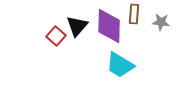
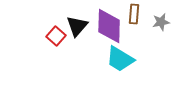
gray star: rotated 18 degrees counterclockwise
cyan trapezoid: moved 6 px up
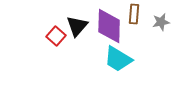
cyan trapezoid: moved 2 px left
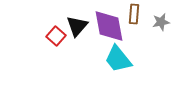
purple diamond: rotated 12 degrees counterclockwise
cyan trapezoid: rotated 20 degrees clockwise
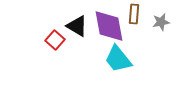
black triangle: rotated 40 degrees counterclockwise
red square: moved 1 px left, 4 px down
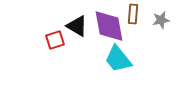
brown rectangle: moved 1 px left
gray star: moved 2 px up
red square: rotated 30 degrees clockwise
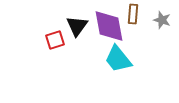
gray star: moved 1 px right; rotated 30 degrees clockwise
black triangle: rotated 35 degrees clockwise
